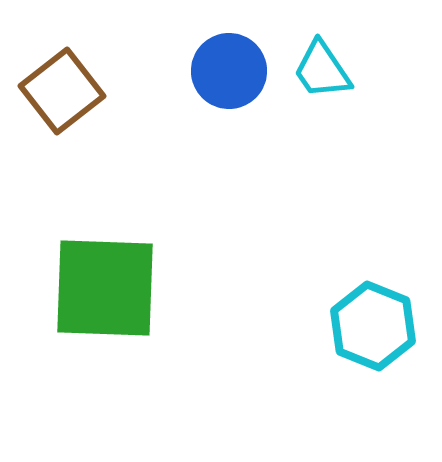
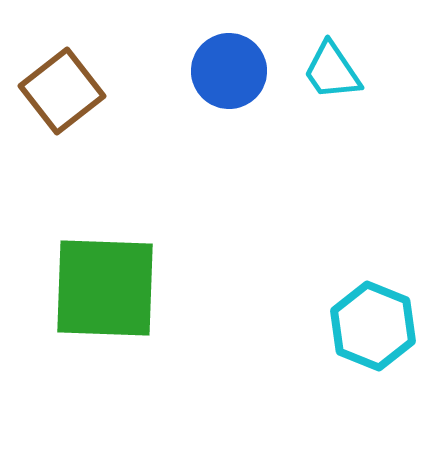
cyan trapezoid: moved 10 px right, 1 px down
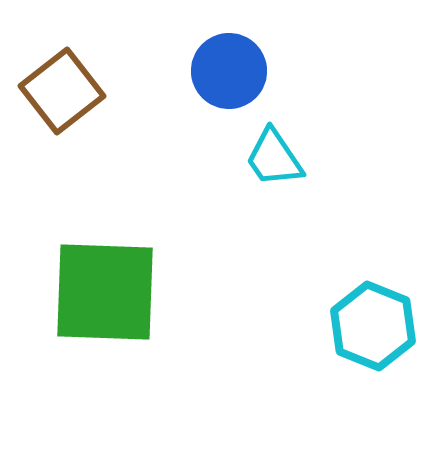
cyan trapezoid: moved 58 px left, 87 px down
green square: moved 4 px down
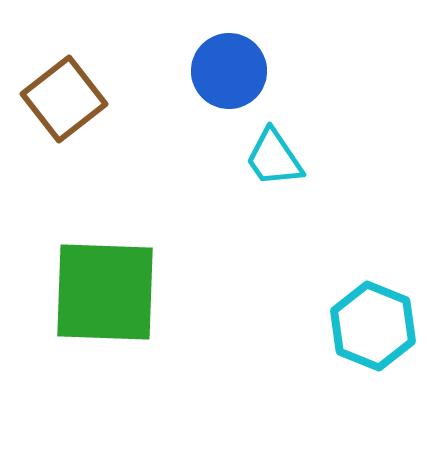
brown square: moved 2 px right, 8 px down
